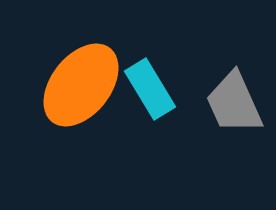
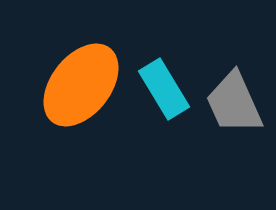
cyan rectangle: moved 14 px right
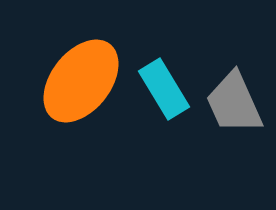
orange ellipse: moved 4 px up
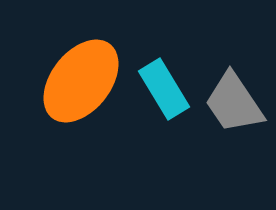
gray trapezoid: rotated 10 degrees counterclockwise
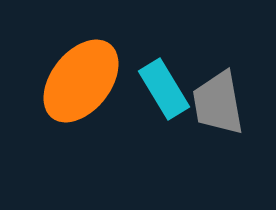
gray trapezoid: moved 16 px left; rotated 24 degrees clockwise
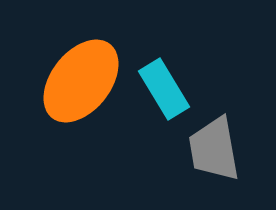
gray trapezoid: moved 4 px left, 46 px down
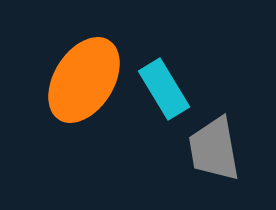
orange ellipse: moved 3 px right, 1 px up; rotated 6 degrees counterclockwise
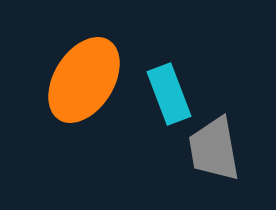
cyan rectangle: moved 5 px right, 5 px down; rotated 10 degrees clockwise
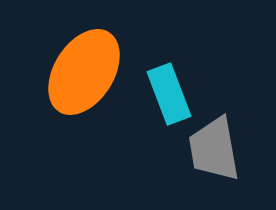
orange ellipse: moved 8 px up
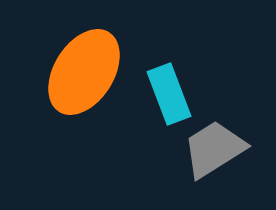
gray trapezoid: rotated 68 degrees clockwise
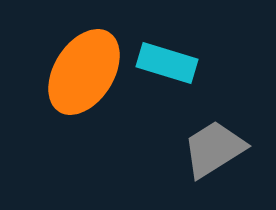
cyan rectangle: moved 2 px left, 31 px up; rotated 52 degrees counterclockwise
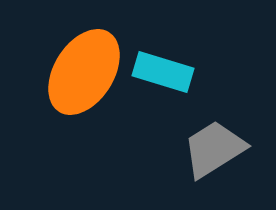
cyan rectangle: moved 4 px left, 9 px down
